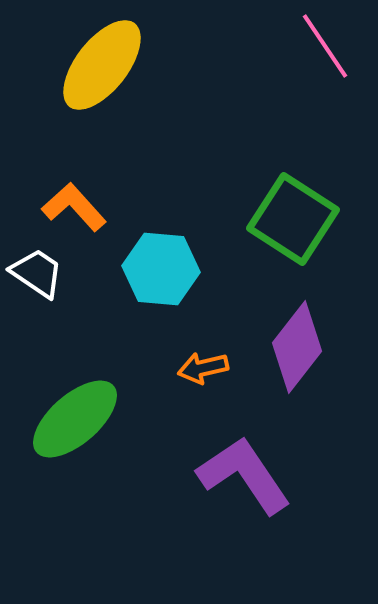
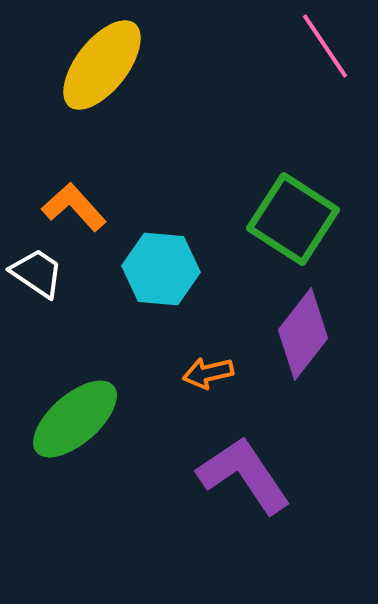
purple diamond: moved 6 px right, 13 px up
orange arrow: moved 5 px right, 5 px down
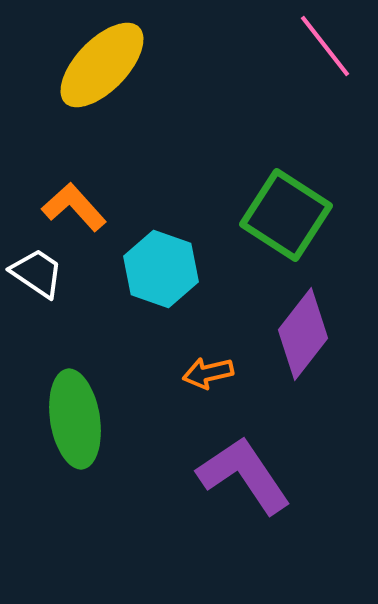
pink line: rotated 4 degrees counterclockwise
yellow ellipse: rotated 6 degrees clockwise
green square: moved 7 px left, 4 px up
cyan hexagon: rotated 14 degrees clockwise
green ellipse: rotated 58 degrees counterclockwise
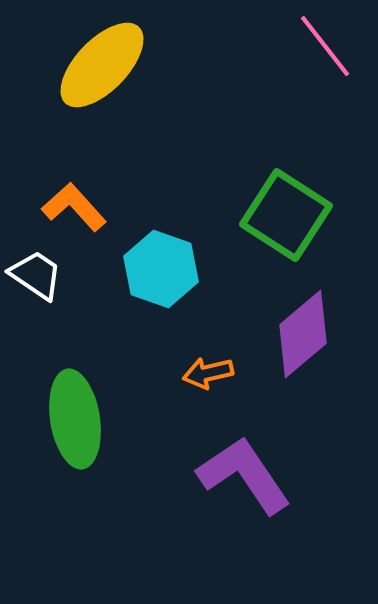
white trapezoid: moved 1 px left, 2 px down
purple diamond: rotated 12 degrees clockwise
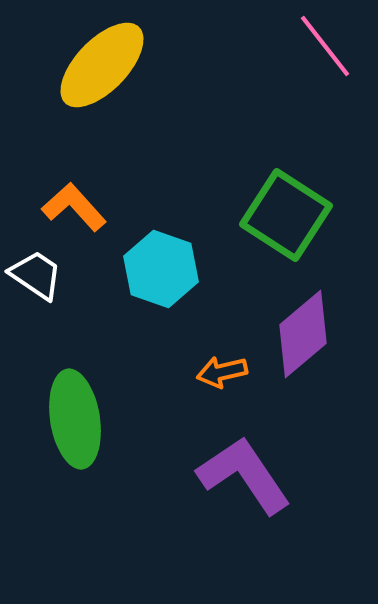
orange arrow: moved 14 px right, 1 px up
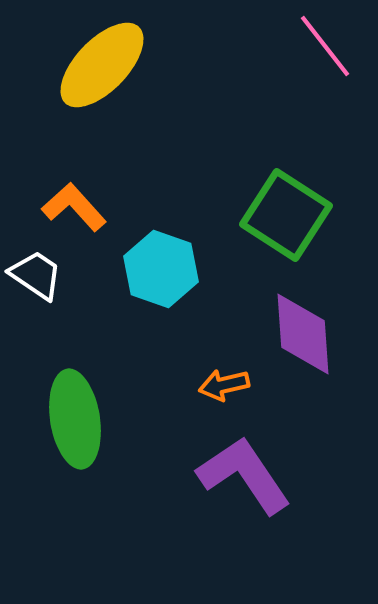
purple diamond: rotated 54 degrees counterclockwise
orange arrow: moved 2 px right, 13 px down
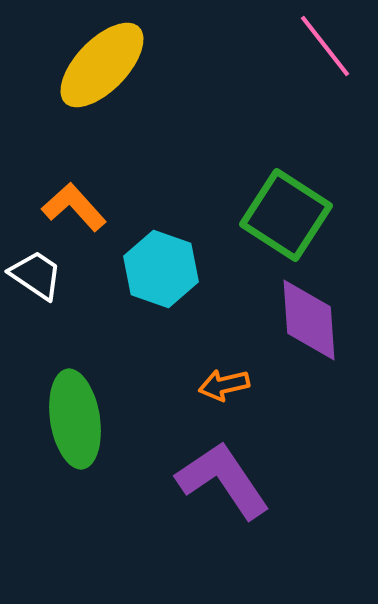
purple diamond: moved 6 px right, 14 px up
purple L-shape: moved 21 px left, 5 px down
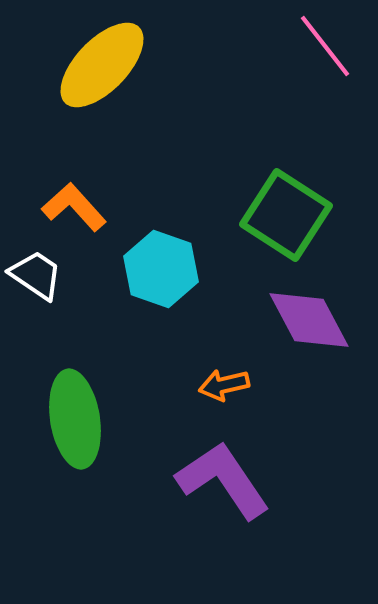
purple diamond: rotated 24 degrees counterclockwise
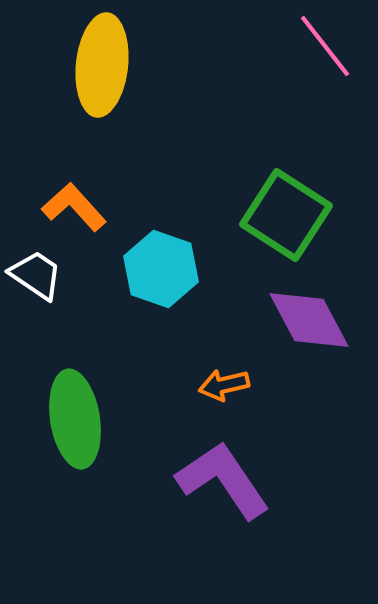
yellow ellipse: rotated 38 degrees counterclockwise
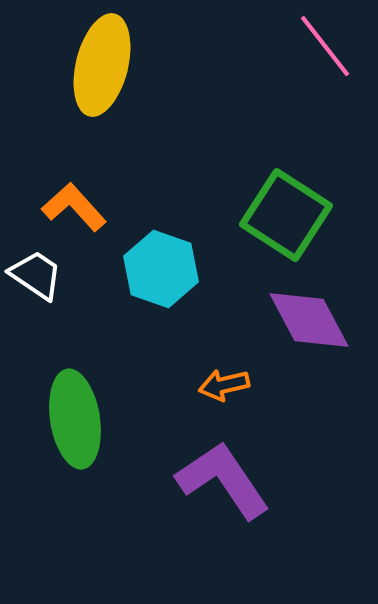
yellow ellipse: rotated 8 degrees clockwise
